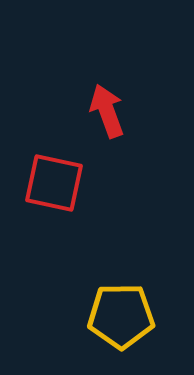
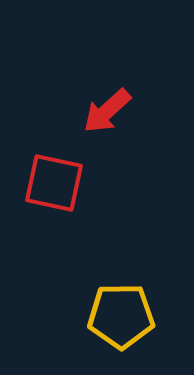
red arrow: rotated 112 degrees counterclockwise
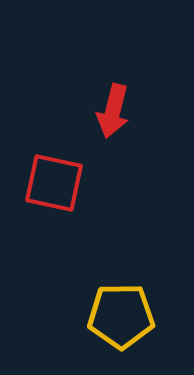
red arrow: moved 6 px right; rotated 34 degrees counterclockwise
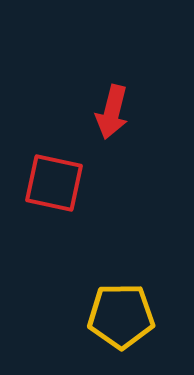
red arrow: moved 1 px left, 1 px down
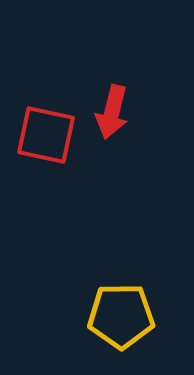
red square: moved 8 px left, 48 px up
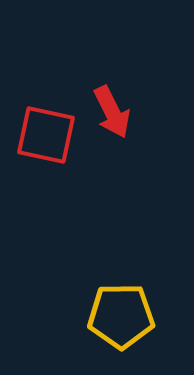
red arrow: rotated 40 degrees counterclockwise
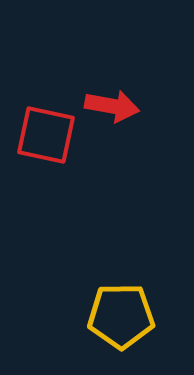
red arrow: moved 6 px up; rotated 54 degrees counterclockwise
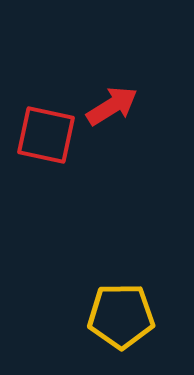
red arrow: rotated 42 degrees counterclockwise
